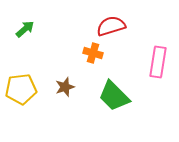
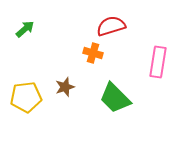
yellow pentagon: moved 5 px right, 8 px down
green trapezoid: moved 1 px right, 2 px down
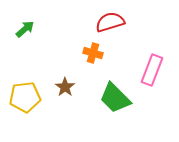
red semicircle: moved 1 px left, 4 px up
pink rectangle: moved 6 px left, 8 px down; rotated 12 degrees clockwise
brown star: rotated 18 degrees counterclockwise
yellow pentagon: moved 1 px left
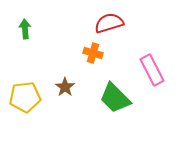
red semicircle: moved 1 px left, 1 px down
green arrow: rotated 54 degrees counterclockwise
pink rectangle: rotated 48 degrees counterclockwise
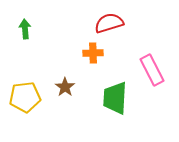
orange cross: rotated 18 degrees counterclockwise
green trapezoid: rotated 48 degrees clockwise
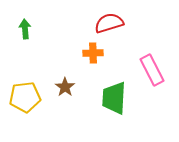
green trapezoid: moved 1 px left
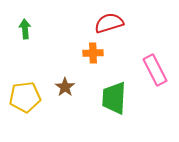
pink rectangle: moved 3 px right
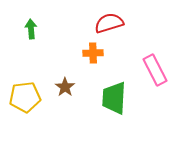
green arrow: moved 6 px right
